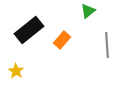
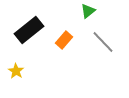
orange rectangle: moved 2 px right
gray line: moved 4 px left, 3 px up; rotated 40 degrees counterclockwise
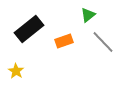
green triangle: moved 4 px down
black rectangle: moved 1 px up
orange rectangle: moved 1 px down; rotated 30 degrees clockwise
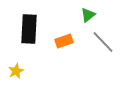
black rectangle: rotated 48 degrees counterclockwise
yellow star: rotated 14 degrees clockwise
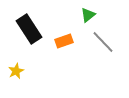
black rectangle: rotated 36 degrees counterclockwise
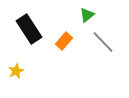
green triangle: moved 1 px left
orange rectangle: rotated 30 degrees counterclockwise
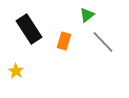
orange rectangle: rotated 24 degrees counterclockwise
yellow star: rotated 14 degrees counterclockwise
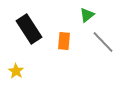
orange rectangle: rotated 12 degrees counterclockwise
